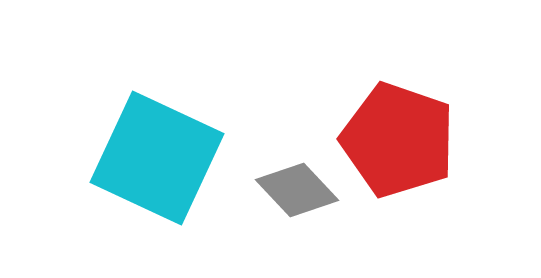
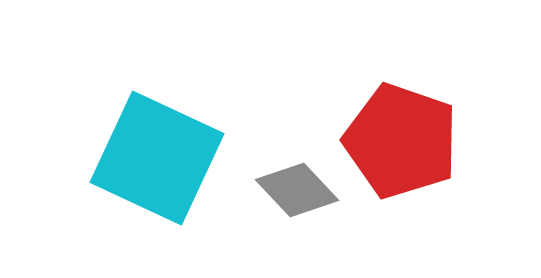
red pentagon: moved 3 px right, 1 px down
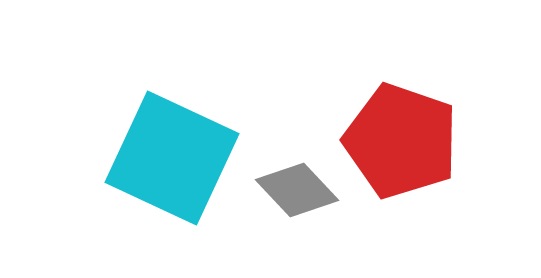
cyan square: moved 15 px right
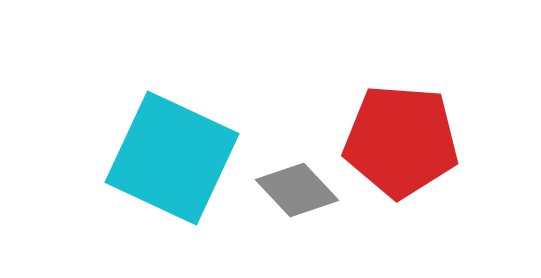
red pentagon: rotated 15 degrees counterclockwise
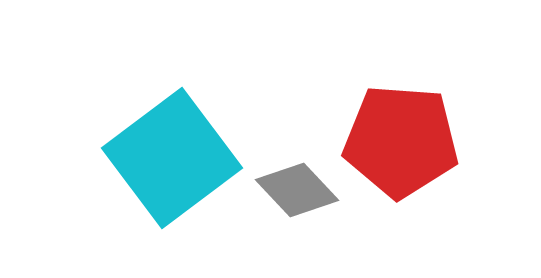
cyan square: rotated 28 degrees clockwise
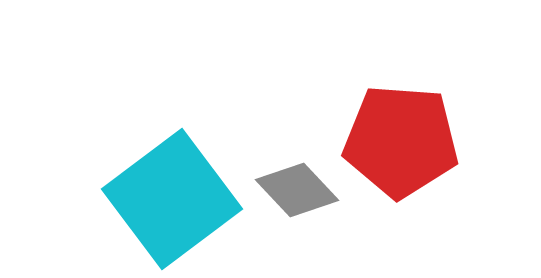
cyan square: moved 41 px down
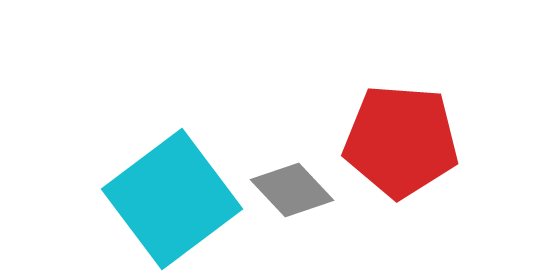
gray diamond: moved 5 px left
